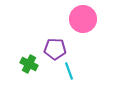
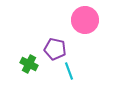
pink circle: moved 2 px right, 1 px down
purple pentagon: rotated 10 degrees clockwise
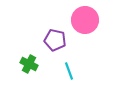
purple pentagon: moved 9 px up
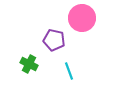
pink circle: moved 3 px left, 2 px up
purple pentagon: moved 1 px left
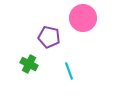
pink circle: moved 1 px right
purple pentagon: moved 5 px left, 3 px up
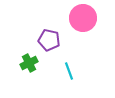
purple pentagon: moved 3 px down
green cross: moved 1 px up; rotated 36 degrees clockwise
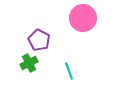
purple pentagon: moved 10 px left; rotated 15 degrees clockwise
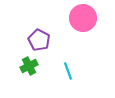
green cross: moved 3 px down
cyan line: moved 1 px left
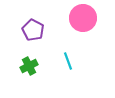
purple pentagon: moved 6 px left, 10 px up
cyan line: moved 10 px up
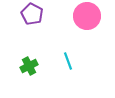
pink circle: moved 4 px right, 2 px up
purple pentagon: moved 1 px left, 16 px up
